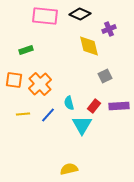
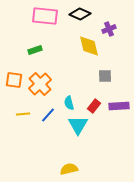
green rectangle: moved 9 px right
gray square: rotated 24 degrees clockwise
cyan triangle: moved 4 px left
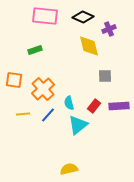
black diamond: moved 3 px right, 3 px down
orange cross: moved 3 px right, 5 px down
cyan triangle: rotated 20 degrees clockwise
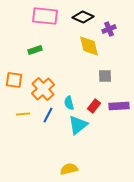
blue line: rotated 14 degrees counterclockwise
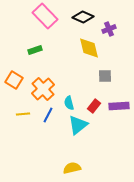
pink rectangle: rotated 40 degrees clockwise
yellow diamond: moved 2 px down
orange square: rotated 24 degrees clockwise
yellow semicircle: moved 3 px right, 1 px up
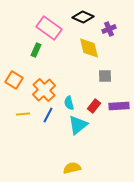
pink rectangle: moved 4 px right, 12 px down; rotated 10 degrees counterclockwise
green rectangle: moved 1 px right; rotated 48 degrees counterclockwise
orange cross: moved 1 px right, 1 px down
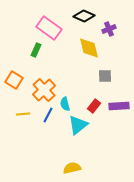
black diamond: moved 1 px right, 1 px up
cyan semicircle: moved 4 px left, 1 px down
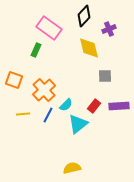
black diamond: rotated 70 degrees counterclockwise
orange square: rotated 12 degrees counterclockwise
cyan semicircle: moved 1 px right, 1 px down; rotated 120 degrees counterclockwise
cyan triangle: moved 1 px up
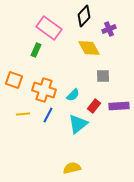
yellow diamond: rotated 15 degrees counterclockwise
gray square: moved 2 px left
orange cross: rotated 30 degrees counterclockwise
cyan semicircle: moved 7 px right, 10 px up
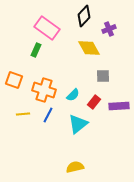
pink rectangle: moved 2 px left
red rectangle: moved 4 px up
yellow semicircle: moved 3 px right, 1 px up
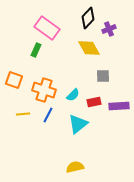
black diamond: moved 4 px right, 2 px down
red rectangle: rotated 40 degrees clockwise
